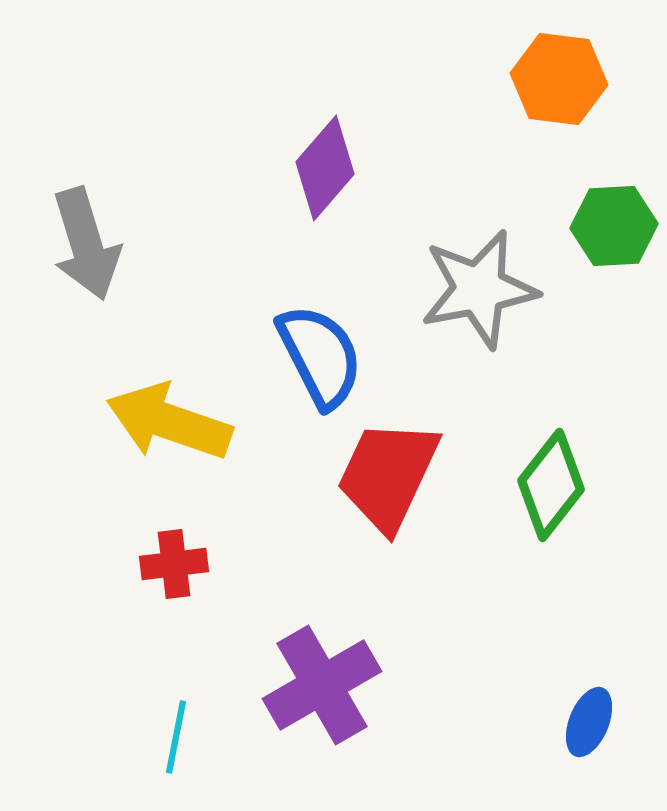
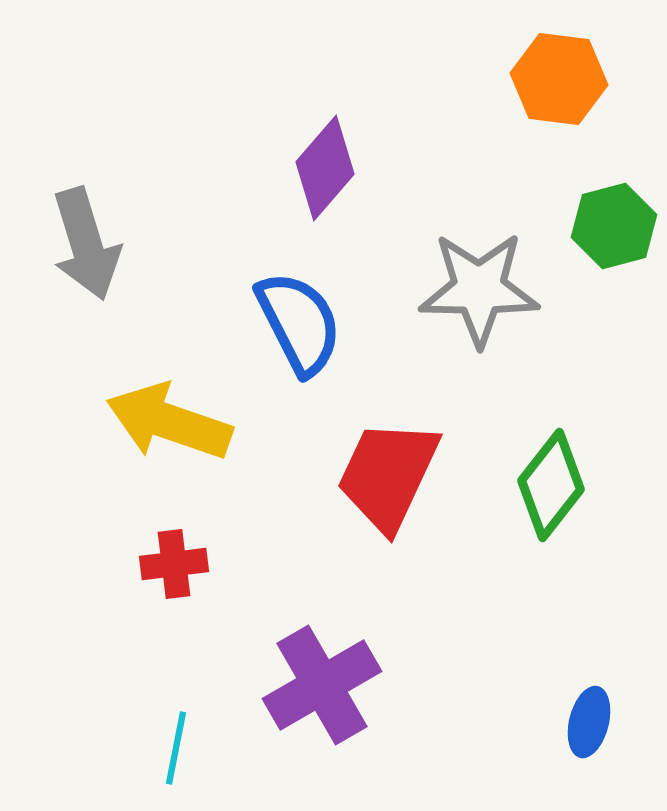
green hexagon: rotated 12 degrees counterclockwise
gray star: rotated 12 degrees clockwise
blue semicircle: moved 21 px left, 33 px up
blue ellipse: rotated 8 degrees counterclockwise
cyan line: moved 11 px down
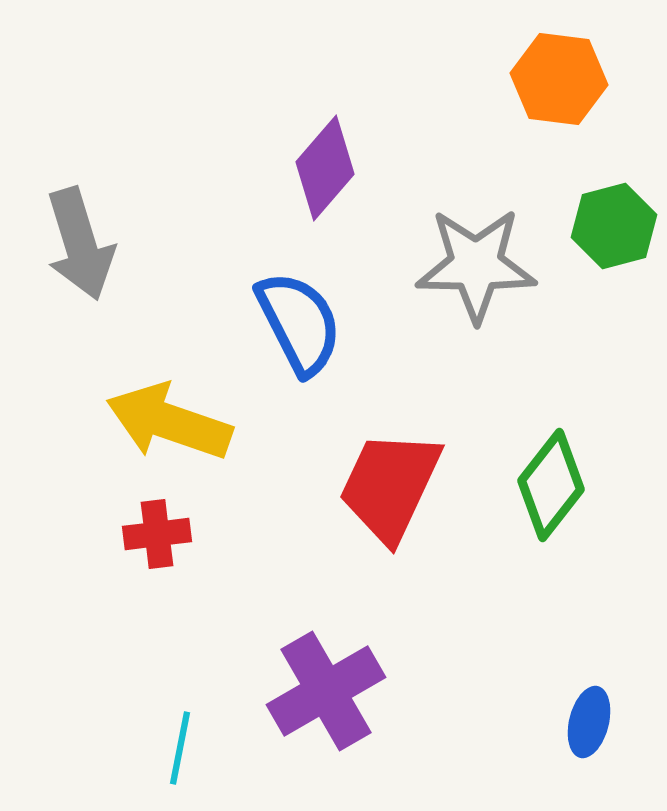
gray arrow: moved 6 px left
gray star: moved 3 px left, 24 px up
red trapezoid: moved 2 px right, 11 px down
red cross: moved 17 px left, 30 px up
purple cross: moved 4 px right, 6 px down
cyan line: moved 4 px right
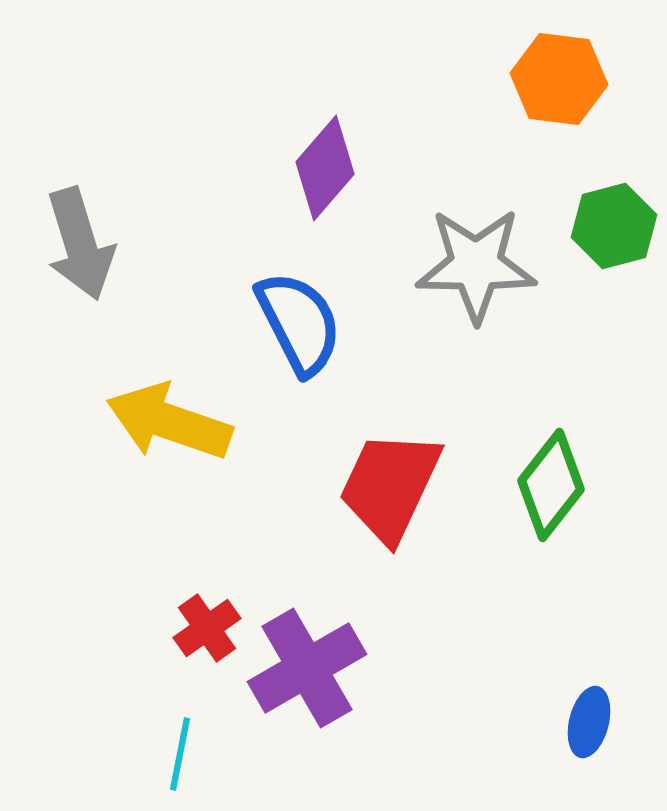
red cross: moved 50 px right, 94 px down; rotated 28 degrees counterclockwise
purple cross: moved 19 px left, 23 px up
cyan line: moved 6 px down
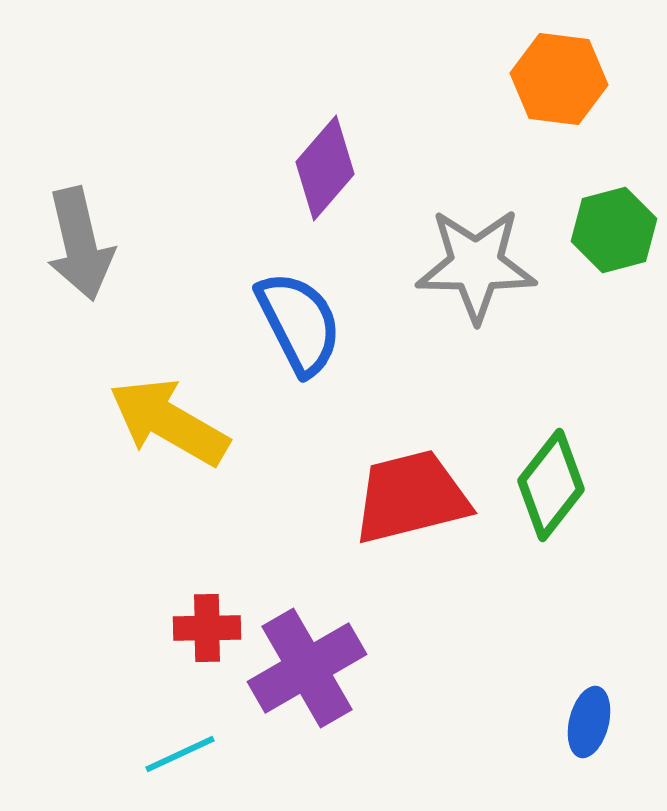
green hexagon: moved 4 px down
gray arrow: rotated 4 degrees clockwise
yellow arrow: rotated 11 degrees clockwise
red trapezoid: moved 21 px right, 11 px down; rotated 51 degrees clockwise
red cross: rotated 34 degrees clockwise
cyan line: rotated 54 degrees clockwise
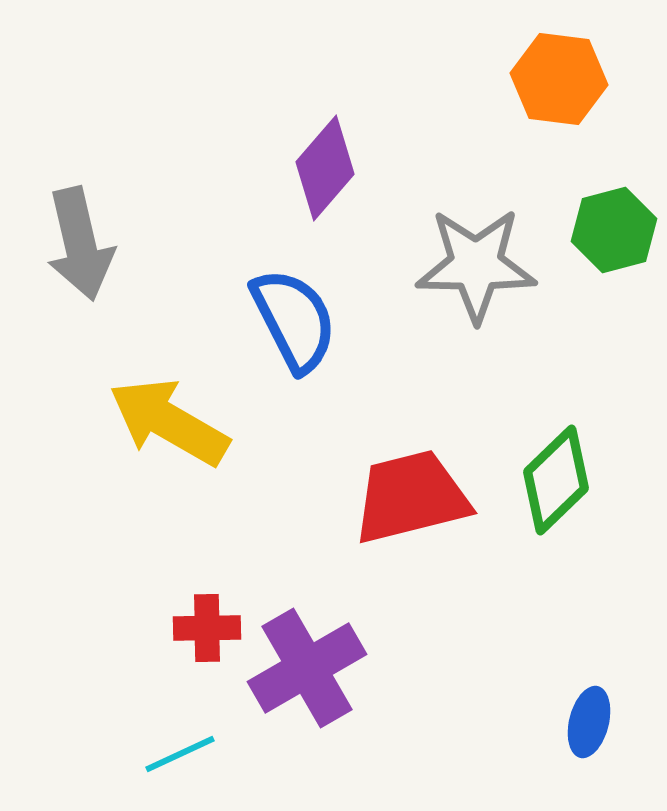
blue semicircle: moved 5 px left, 3 px up
green diamond: moved 5 px right, 5 px up; rotated 8 degrees clockwise
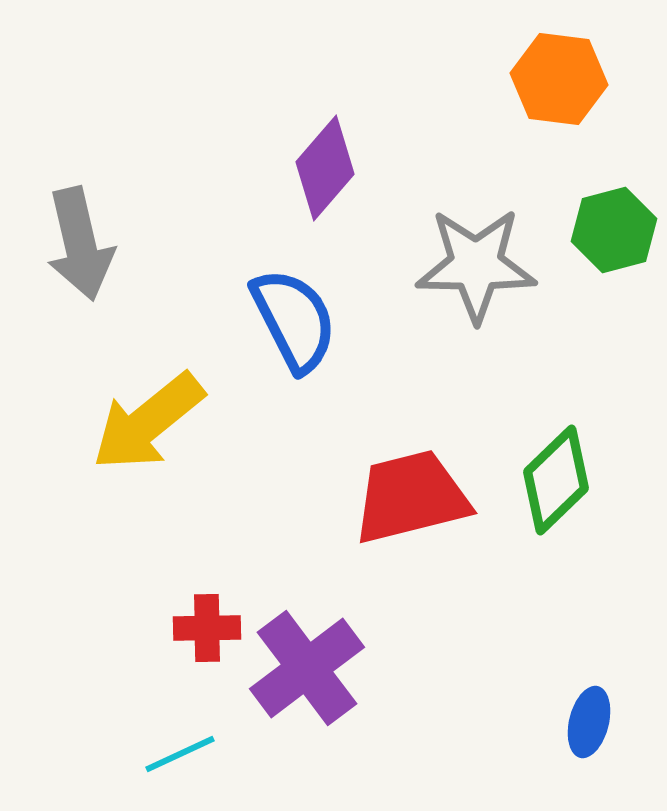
yellow arrow: moved 21 px left; rotated 69 degrees counterclockwise
purple cross: rotated 7 degrees counterclockwise
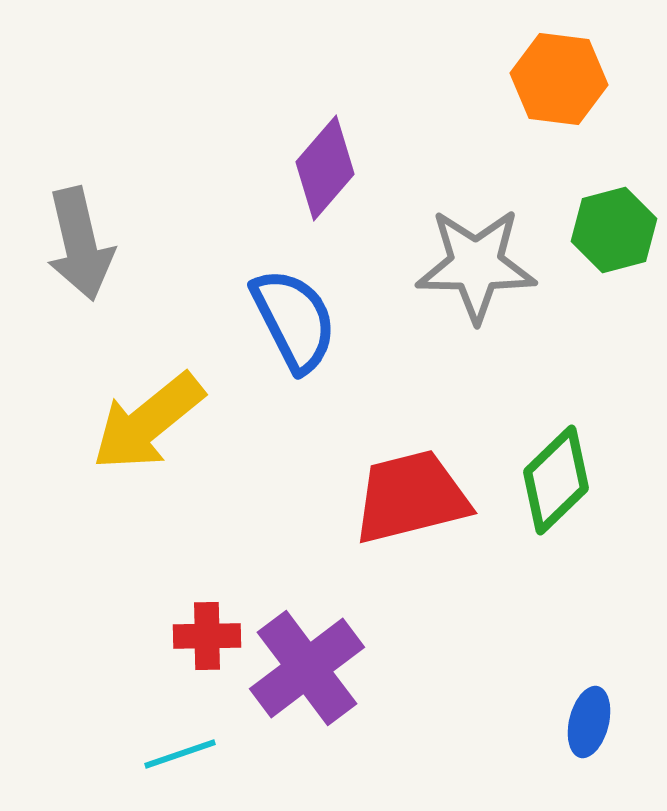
red cross: moved 8 px down
cyan line: rotated 6 degrees clockwise
